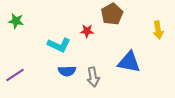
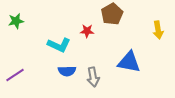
green star: rotated 21 degrees counterclockwise
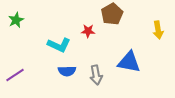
green star: moved 1 px up; rotated 14 degrees counterclockwise
red star: moved 1 px right
gray arrow: moved 3 px right, 2 px up
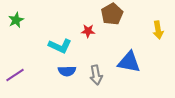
cyan L-shape: moved 1 px right, 1 px down
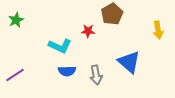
blue triangle: rotated 30 degrees clockwise
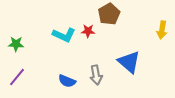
brown pentagon: moved 3 px left
green star: moved 24 px down; rotated 28 degrees clockwise
yellow arrow: moved 4 px right; rotated 18 degrees clockwise
cyan L-shape: moved 4 px right, 11 px up
blue semicircle: moved 10 px down; rotated 24 degrees clockwise
purple line: moved 2 px right, 2 px down; rotated 18 degrees counterclockwise
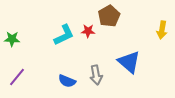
brown pentagon: moved 2 px down
cyan L-shape: rotated 50 degrees counterclockwise
green star: moved 4 px left, 5 px up
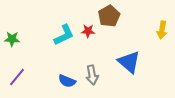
gray arrow: moved 4 px left
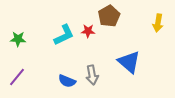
yellow arrow: moved 4 px left, 7 px up
green star: moved 6 px right
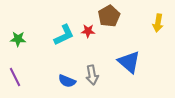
purple line: moved 2 px left; rotated 66 degrees counterclockwise
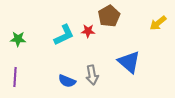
yellow arrow: rotated 42 degrees clockwise
purple line: rotated 30 degrees clockwise
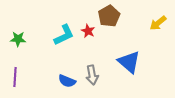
red star: rotated 24 degrees clockwise
